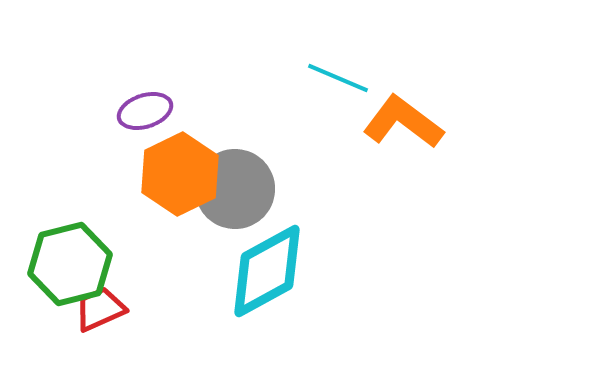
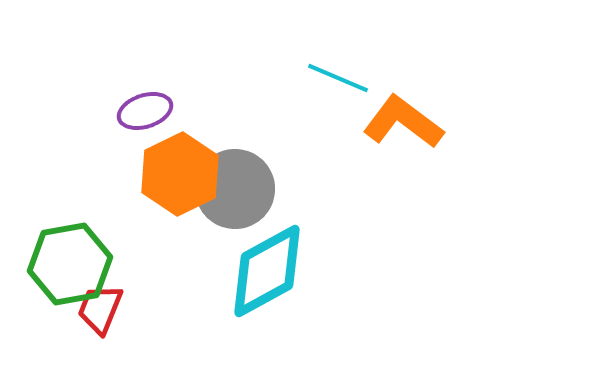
green hexagon: rotated 4 degrees clockwise
red trapezoid: rotated 44 degrees counterclockwise
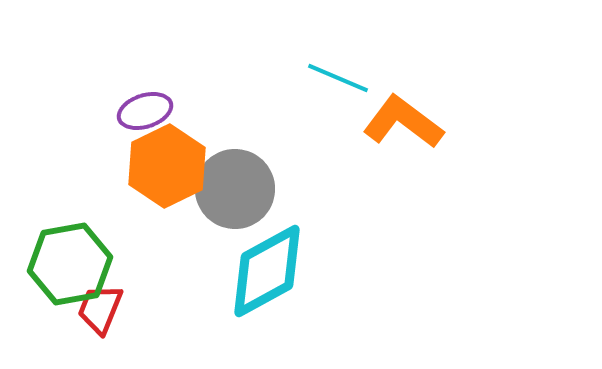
orange hexagon: moved 13 px left, 8 px up
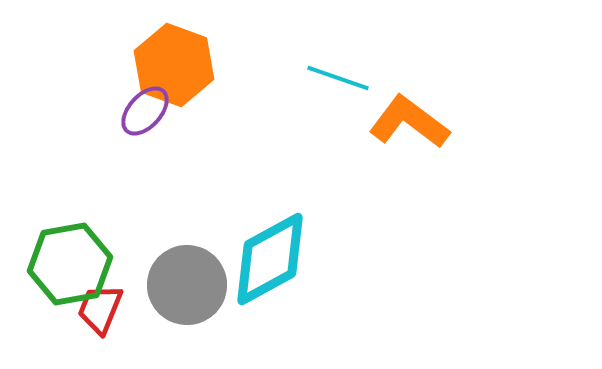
cyan line: rotated 4 degrees counterclockwise
purple ellipse: rotated 30 degrees counterclockwise
orange L-shape: moved 6 px right
orange hexagon: moved 7 px right, 101 px up; rotated 14 degrees counterclockwise
gray circle: moved 48 px left, 96 px down
cyan diamond: moved 3 px right, 12 px up
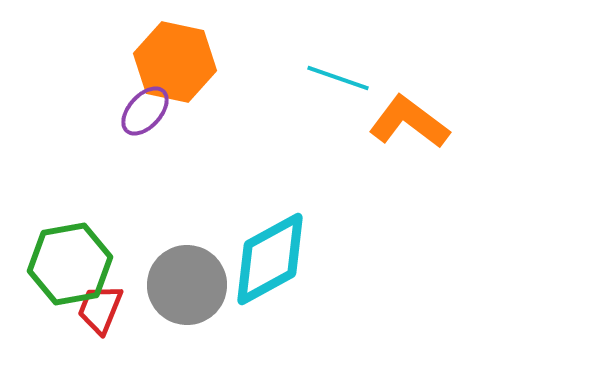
orange hexagon: moved 1 px right, 3 px up; rotated 8 degrees counterclockwise
